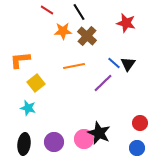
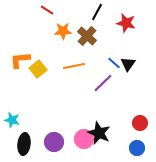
black line: moved 18 px right; rotated 60 degrees clockwise
yellow square: moved 2 px right, 14 px up
cyan star: moved 16 px left, 12 px down
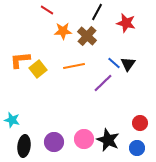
black star: moved 9 px right, 7 px down
black ellipse: moved 2 px down
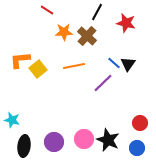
orange star: moved 1 px right, 1 px down
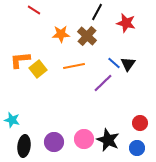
red line: moved 13 px left
orange star: moved 3 px left, 2 px down
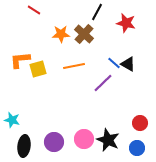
brown cross: moved 3 px left, 2 px up
black triangle: rotated 35 degrees counterclockwise
yellow square: rotated 24 degrees clockwise
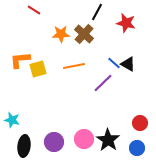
black star: rotated 10 degrees clockwise
